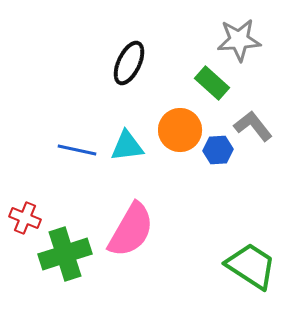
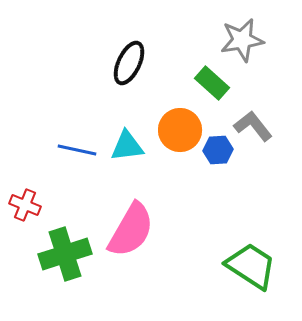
gray star: moved 3 px right; rotated 6 degrees counterclockwise
red cross: moved 13 px up
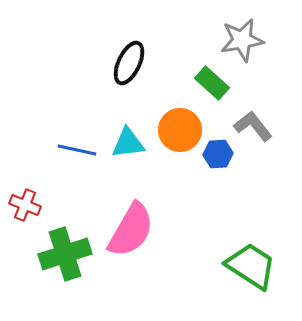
cyan triangle: moved 1 px right, 3 px up
blue hexagon: moved 4 px down
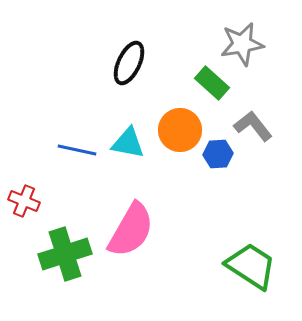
gray star: moved 4 px down
cyan triangle: rotated 18 degrees clockwise
red cross: moved 1 px left, 4 px up
